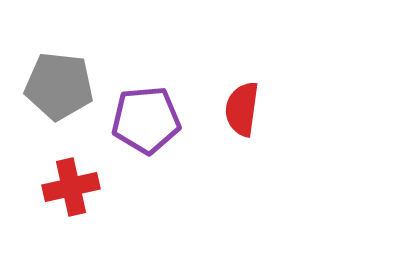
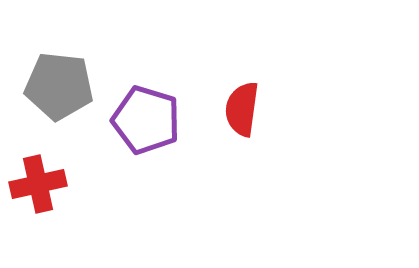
purple pentagon: rotated 22 degrees clockwise
red cross: moved 33 px left, 3 px up
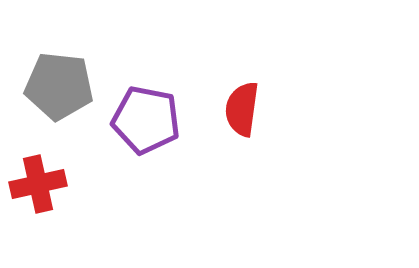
purple pentagon: rotated 6 degrees counterclockwise
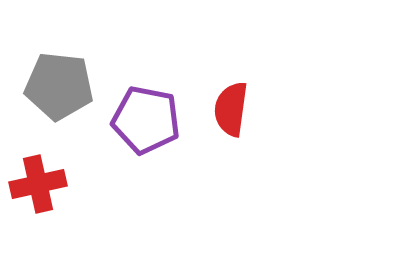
red semicircle: moved 11 px left
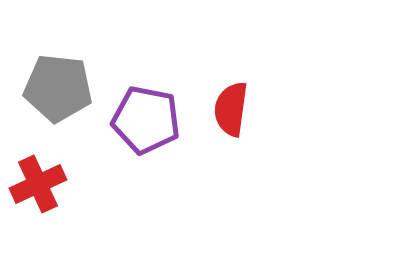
gray pentagon: moved 1 px left, 2 px down
red cross: rotated 12 degrees counterclockwise
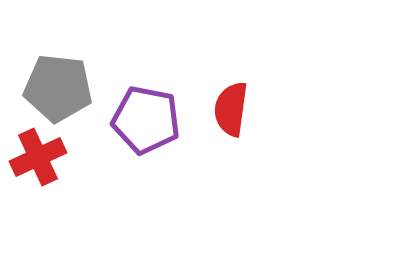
red cross: moved 27 px up
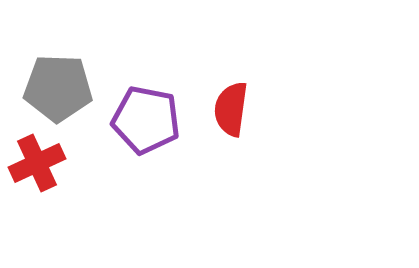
gray pentagon: rotated 4 degrees counterclockwise
red cross: moved 1 px left, 6 px down
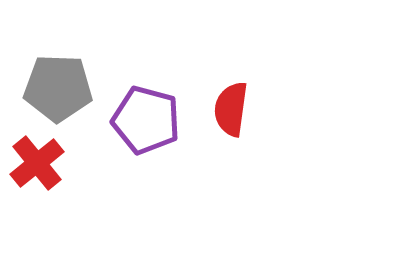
purple pentagon: rotated 4 degrees clockwise
red cross: rotated 14 degrees counterclockwise
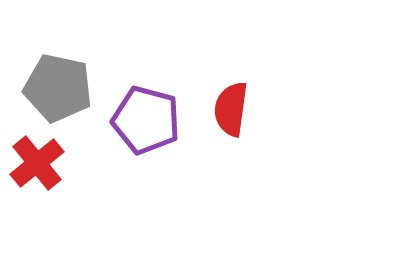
gray pentagon: rotated 10 degrees clockwise
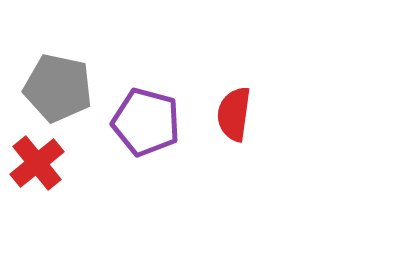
red semicircle: moved 3 px right, 5 px down
purple pentagon: moved 2 px down
